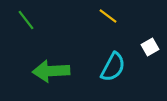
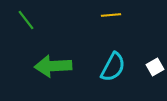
yellow line: moved 3 px right, 1 px up; rotated 42 degrees counterclockwise
white square: moved 5 px right, 20 px down
green arrow: moved 2 px right, 5 px up
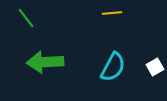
yellow line: moved 1 px right, 2 px up
green line: moved 2 px up
green arrow: moved 8 px left, 4 px up
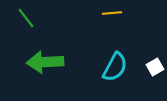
cyan semicircle: moved 2 px right
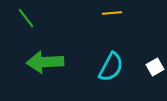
cyan semicircle: moved 4 px left
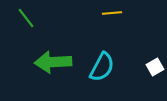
green arrow: moved 8 px right
cyan semicircle: moved 9 px left
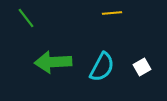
white square: moved 13 px left
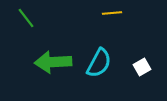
cyan semicircle: moved 3 px left, 4 px up
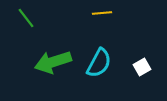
yellow line: moved 10 px left
green arrow: rotated 15 degrees counterclockwise
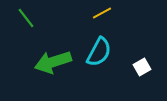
yellow line: rotated 24 degrees counterclockwise
cyan semicircle: moved 11 px up
